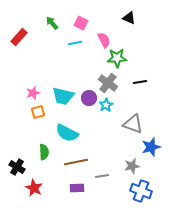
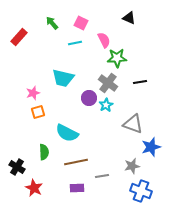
cyan trapezoid: moved 18 px up
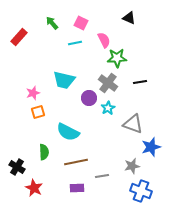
cyan trapezoid: moved 1 px right, 2 px down
cyan star: moved 2 px right, 3 px down
cyan semicircle: moved 1 px right, 1 px up
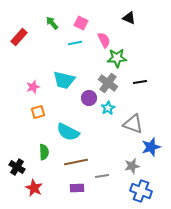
pink star: moved 6 px up
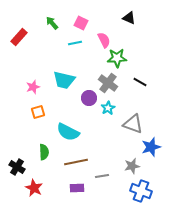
black line: rotated 40 degrees clockwise
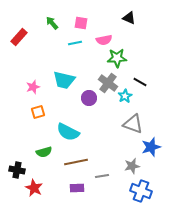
pink square: rotated 16 degrees counterclockwise
pink semicircle: rotated 105 degrees clockwise
cyan star: moved 17 px right, 12 px up
green semicircle: rotated 77 degrees clockwise
black cross: moved 3 px down; rotated 21 degrees counterclockwise
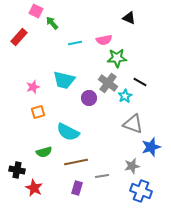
pink square: moved 45 px left, 12 px up; rotated 16 degrees clockwise
purple rectangle: rotated 72 degrees counterclockwise
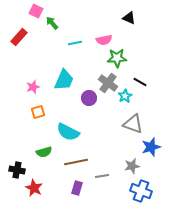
cyan trapezoid: rotated 80 degrees counterclockwise
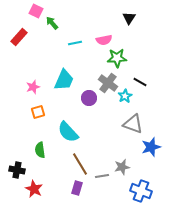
black triangle: rotated 40 degrees clockwise
cyan semicircle: rotated 20 degrees clockwise
green semicircle: moved 4 px left, 2 px up; rotated 98 degrees clockwise
brown line: moved 4 px right, 2 px down; rotated 70 degrees clockwise
gray star: moved 10 px left, 1 px down
red star: moved 1 px down
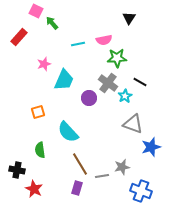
cyan line: moved 3 px right, 1 px down
pink star: moved 11 px right, 23 px up
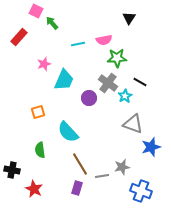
black cross: moved 5 px left
